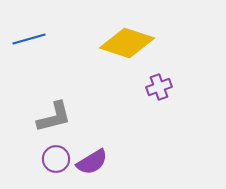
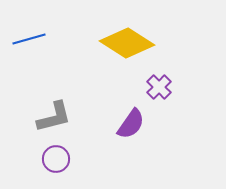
yellow diamond: rotated 14 degrees clockwise
purple cross: rotated 25 degrees counterclockwise
purple semicircle: moved 39 px right, 38 px up; rotated 24 degrees counterclockwise
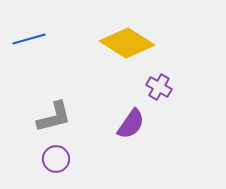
purple cross: rotated 15 degrees counterclockwise
